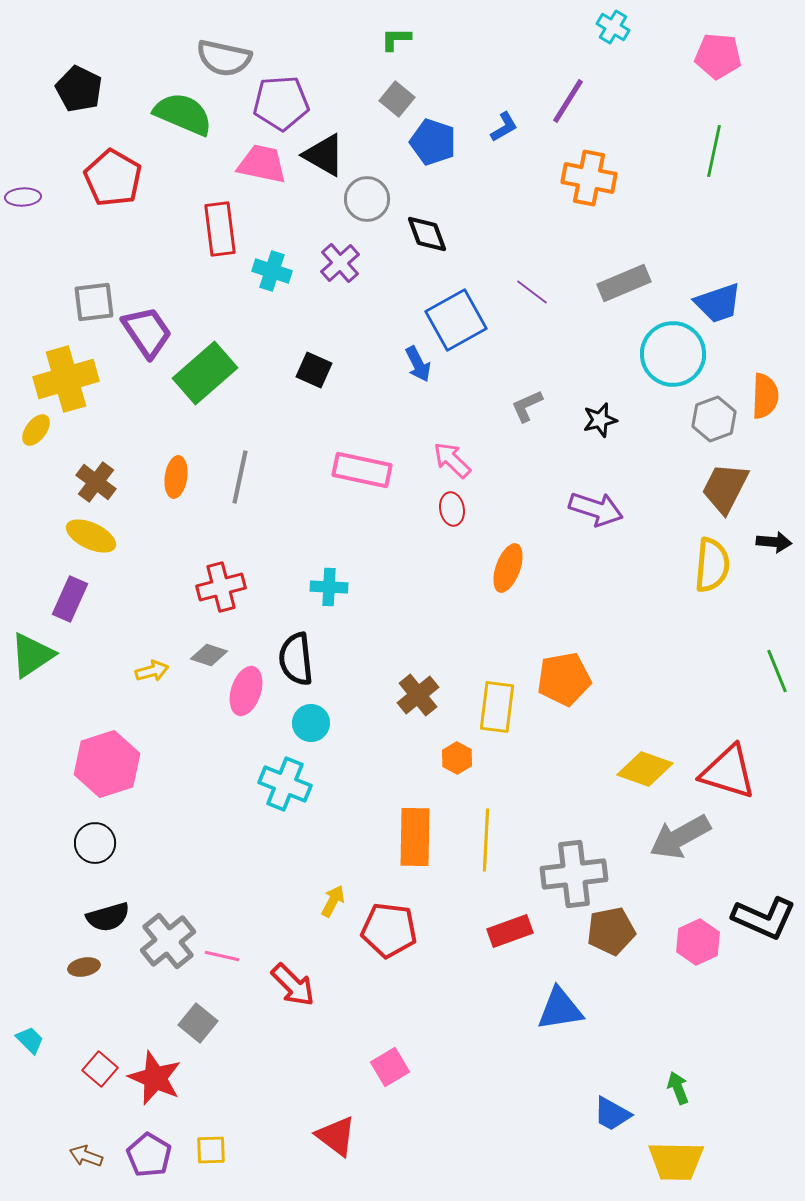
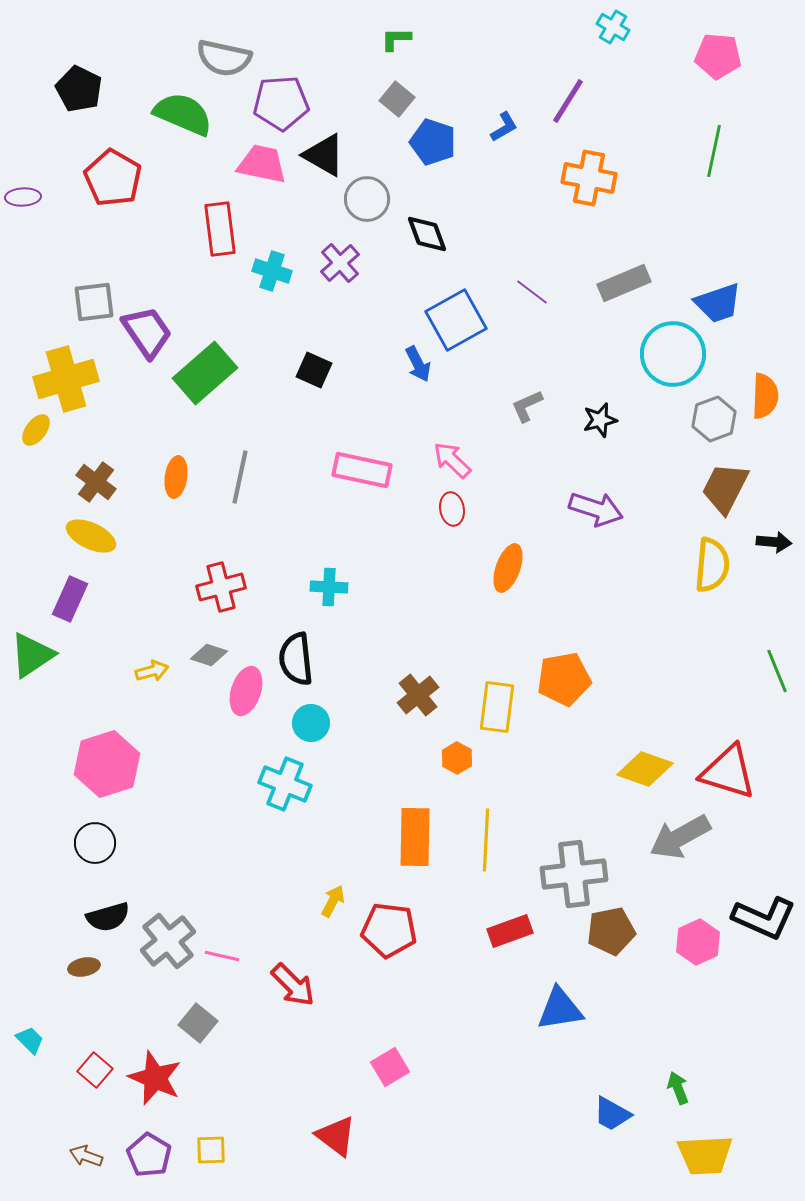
red square at (100, 1069): moved 5 px left, 1 px down
yellow trapezoid at (676, 1161): moved 29 px right, 6 px up; rotated 4 degrees counterclockwise
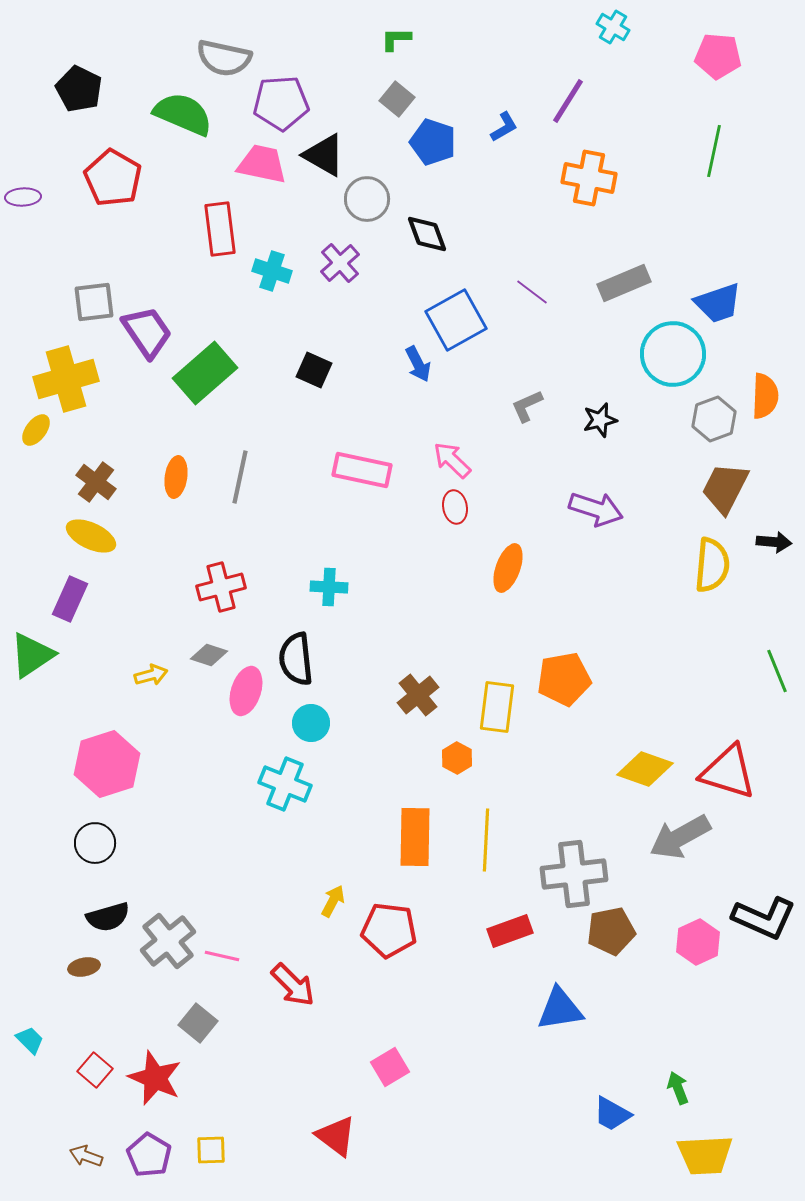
red ellipse at (452, 509): moved 3 px right, 2 px up
yellow arrow at (152, 671): moved 1 px left, 4 px down
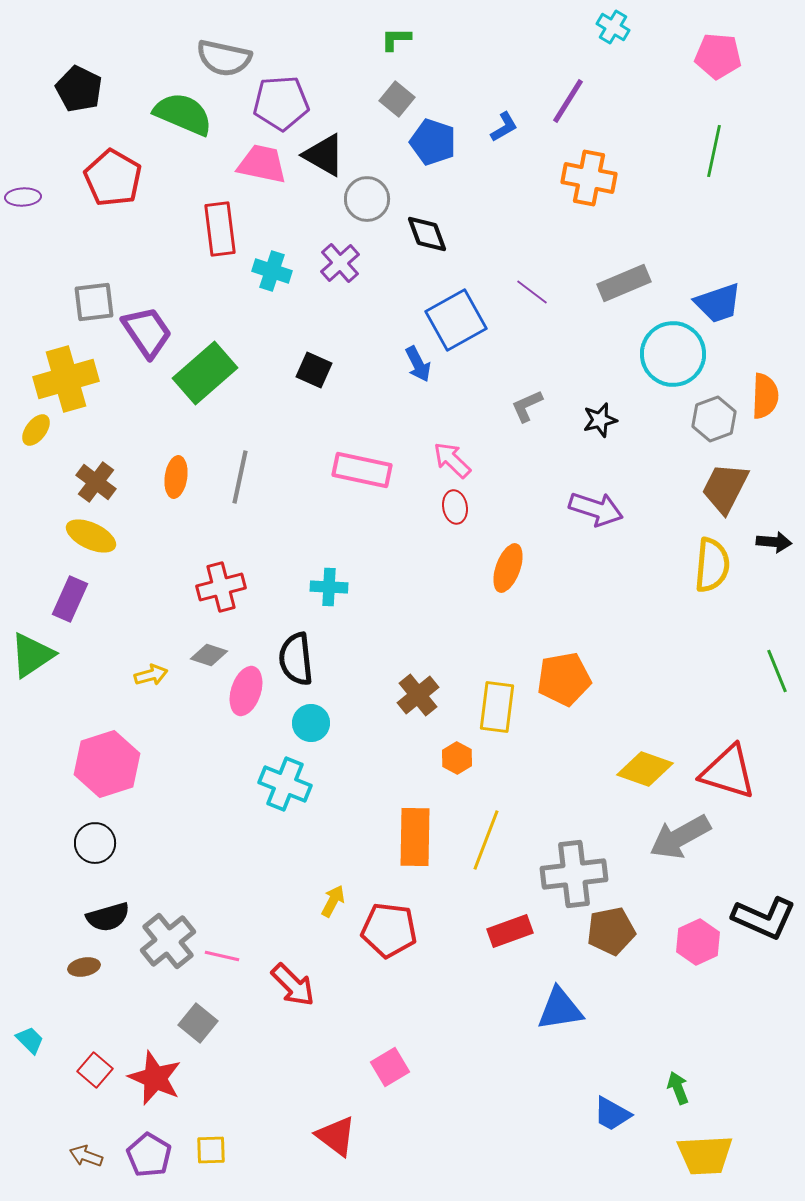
yellow line at (486, 840): rotated 18 degrees clockwise
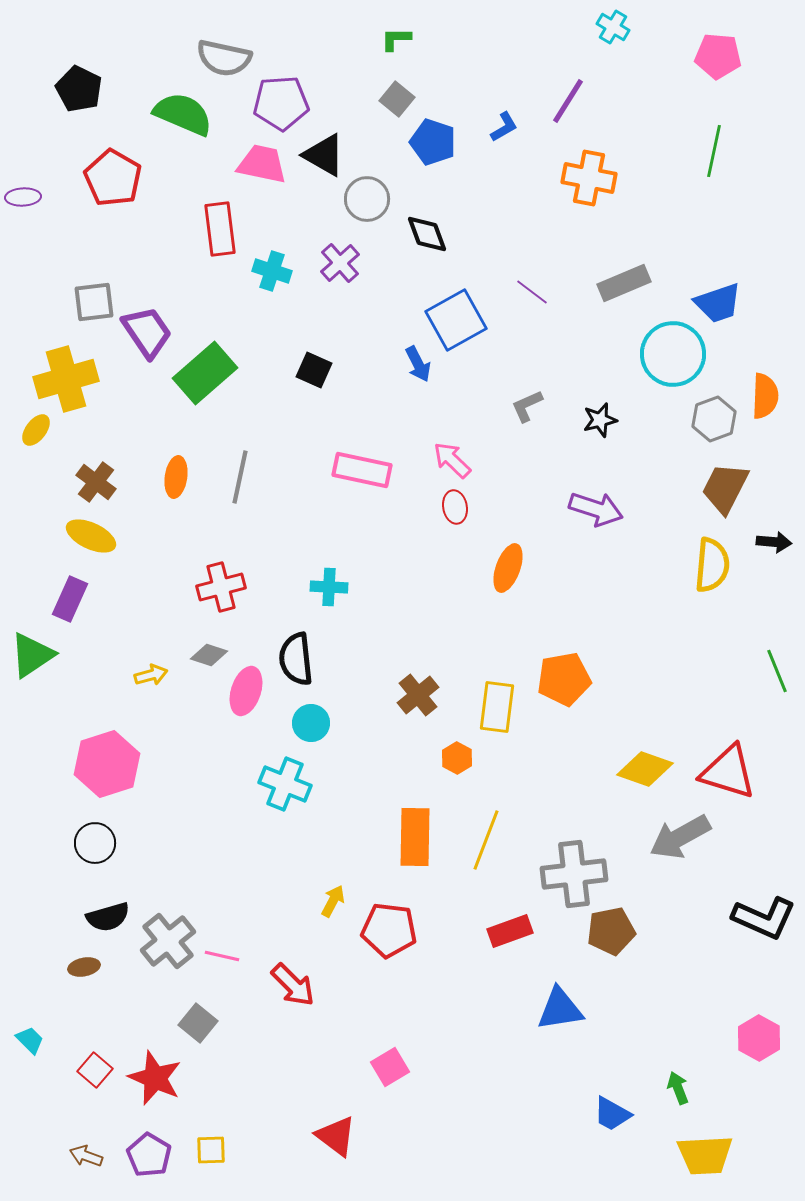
pink hexagon at (698, 942): moved 61 px right, 96 px down; rotated 6 degrees counterclockwise
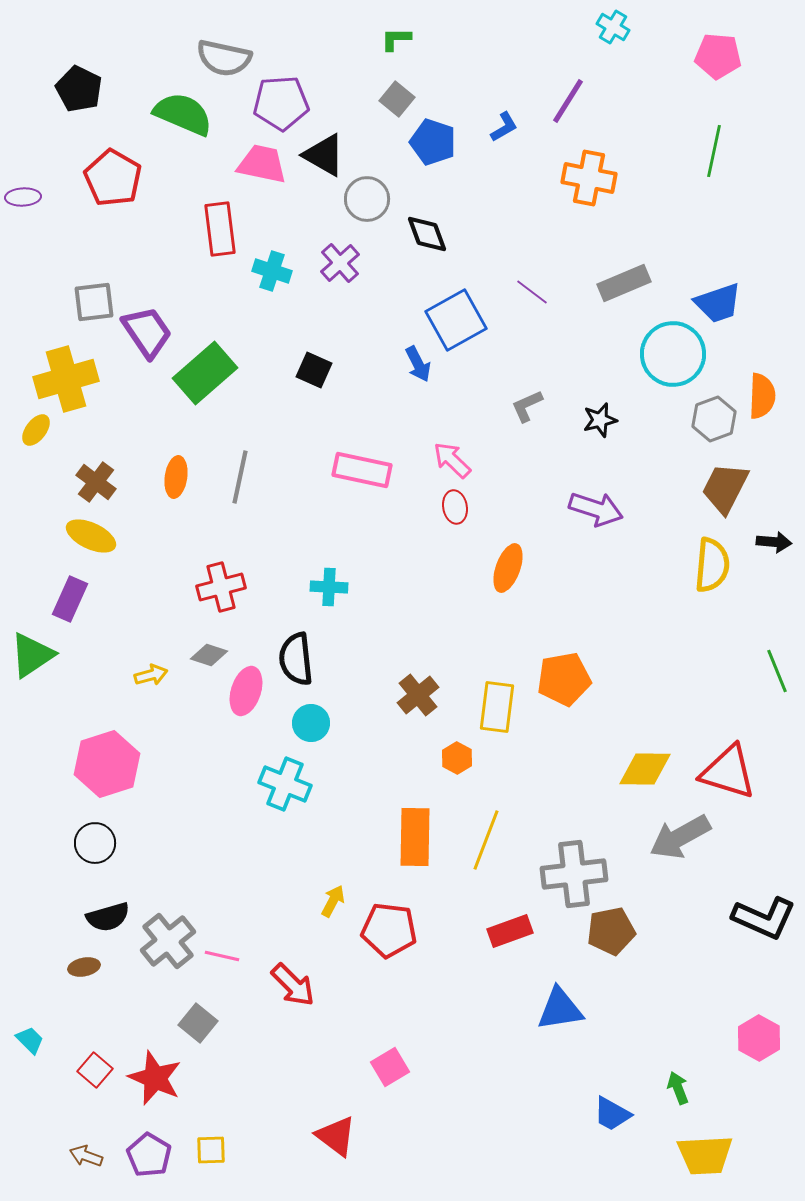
orange semicircle at (765, 396): moved 3 px left
yellow diamond at (645, 769): rotated 18 degrees counterclockwise
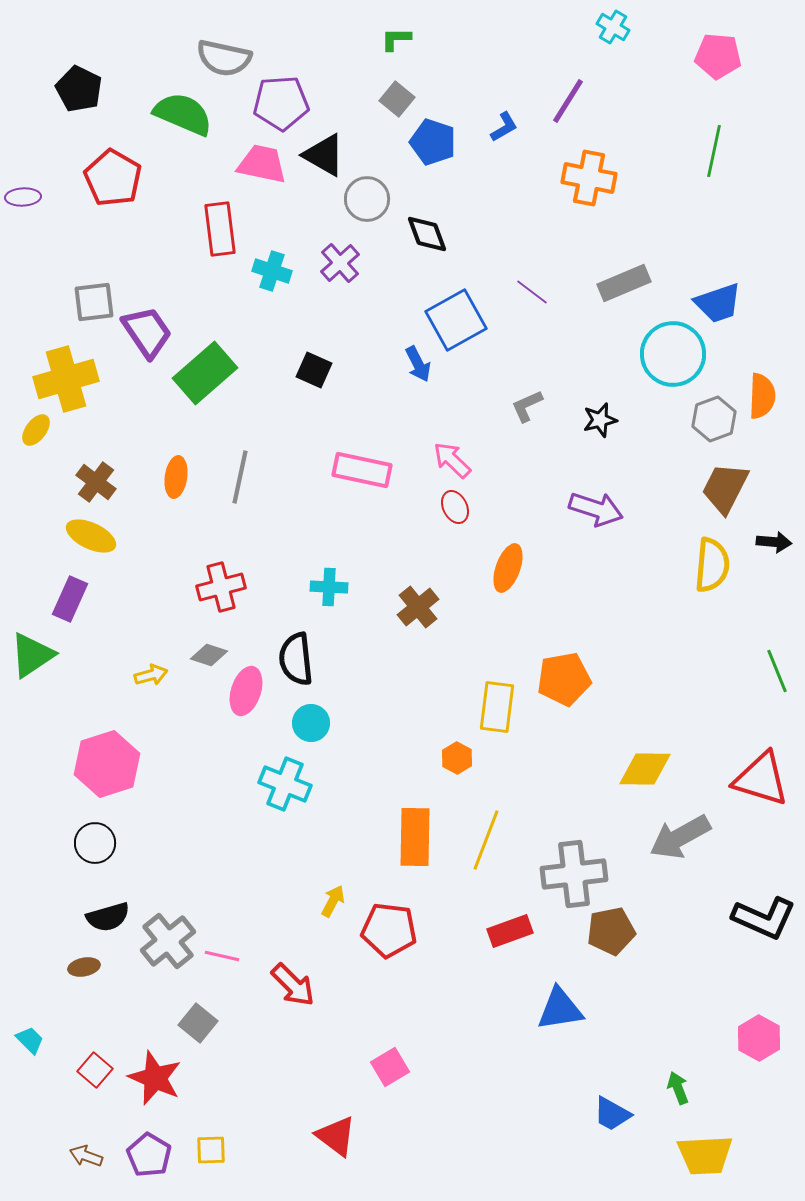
red ellipse at (455, 507): rotated 16 degrees counterclockwise
brown cross at (418, 695): moved 88 px up
red triangle at (728, 772): moved 33 px right, 7 px down
